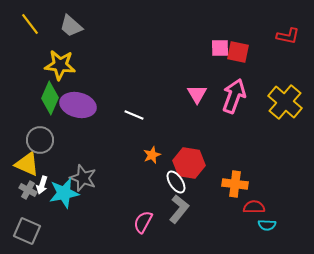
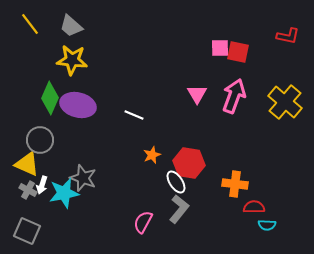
yellow star: moved 12 px right, 5 px up
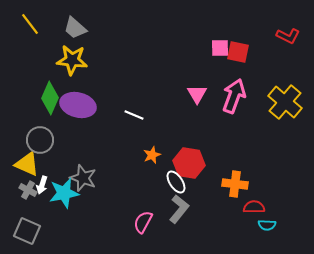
gray trapezoid: moved 4 px right, 2 px down
red L-shape: rotated 15 degrees clockwise
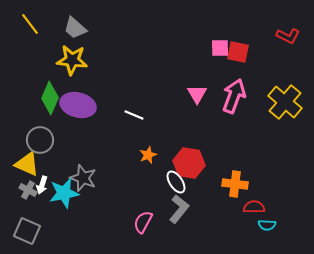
orange star: moved 4 px left
